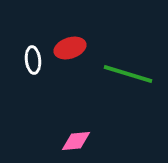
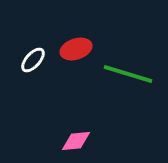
red ellipse: moved 6 px right, 1 px down
white ellipse: rotated 48 degrees clockwise
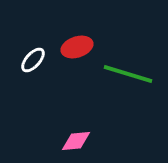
red ellipse: moved 1 px right, 2 px up
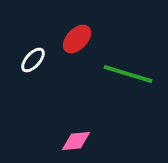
red ellipse: moved 8 px up; rotated 28 degrees counterclockwise
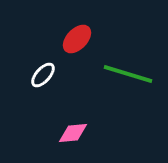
white ellipse: moved 10 px right, 15 px down
pink diamond: moved 3 px left, 8 px up
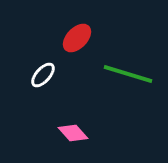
red ellipse: moved 1 px up
pink diamond: rotated 52 degrees clockwise
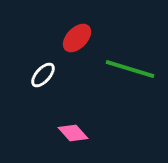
green line: moved 2 px right, 5 px up
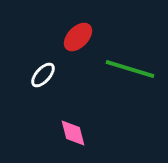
red ellipse: moved 1 px right, 1 px up
pink diamond: rotated 28 degrees clockwise
